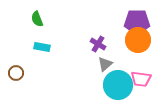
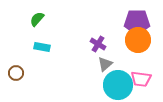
green semicircle: rotated 63 degrees clockwise
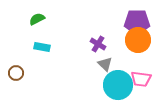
green semicircle: rotated 21 degrees clockwise
gray triangle: rotated 35 degrees counterclockwise
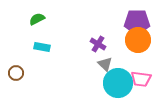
cyan circle: moved 2 px up
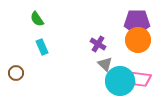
green semicircle: rotated 98 degrees counterclockwise
cyan rectangle: rotated 56 degrees clockwise
cyan circle: moved 2 px right, 2 px up
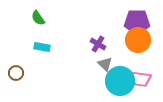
green semicircle: moved 1 px right, 1 px up
cyan rectangle: rotated 56 degrees counterclockwise
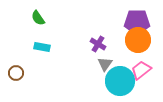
gray triangle: rotated 21 degrees clockwise
pink trapezoid: moved 9 px up; rotated 135 degrees clockwise
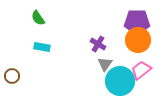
brown circle: moved 4 px left, 3 px down
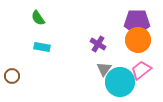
gray triangle: moved 1 px left, 5 px down
cyan circle: moved 1 px down
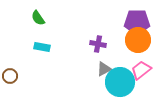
purple cross: rotated 21 degrees counterclockwise
gray triangle: rotated 28 degrees clockwise
brown circle: moved 2 px left
